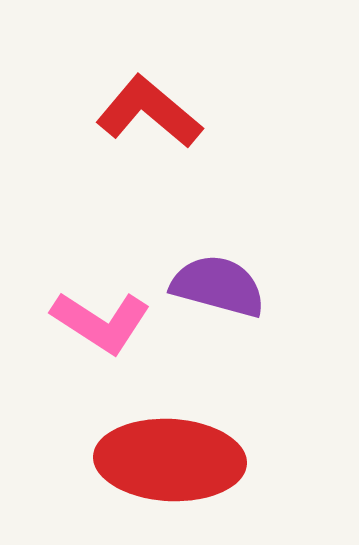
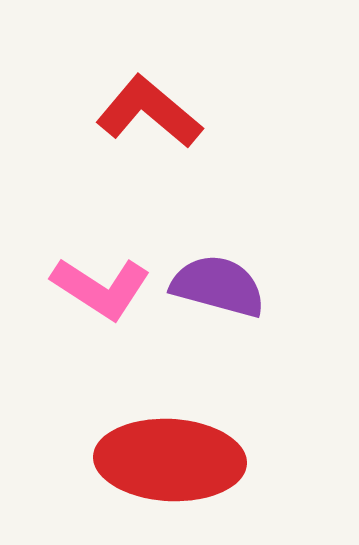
pink L-shape: moved 34 px up
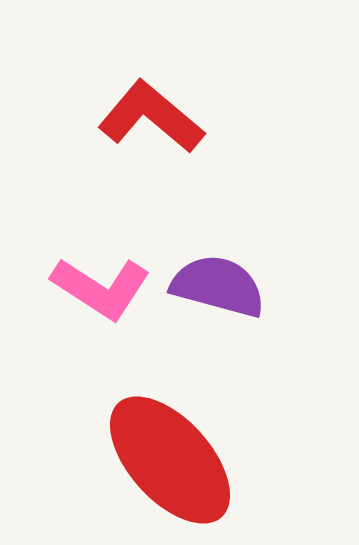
red L-shape: moved 2 px right, 5 px down
red ellipse: rotated 45 degrees clockwise
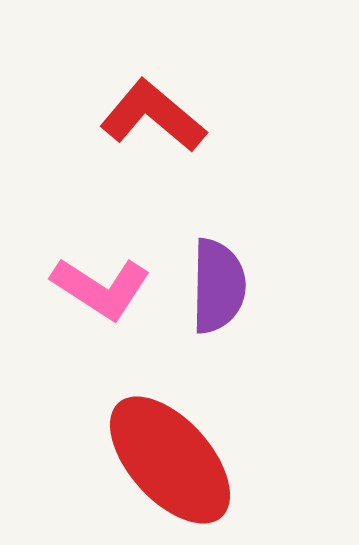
red L-shape: moved 2 px right, 1 px up
purple semicircle: rotated 76 degrees clockwise
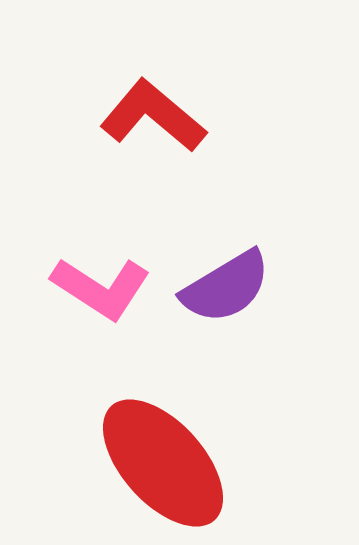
purple semicircle: moved 8 px right, 1 px down; rotated 58 degrees clockwise
red ellipse: moved 7 px left, 3 px down
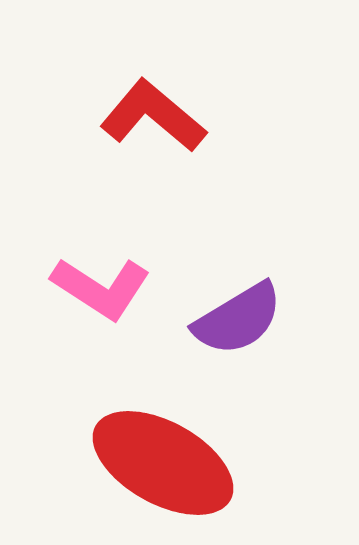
purple semicircle: moved 12 px right, 32 px down
red ellipse: rotated 19 degrees counterclockwise
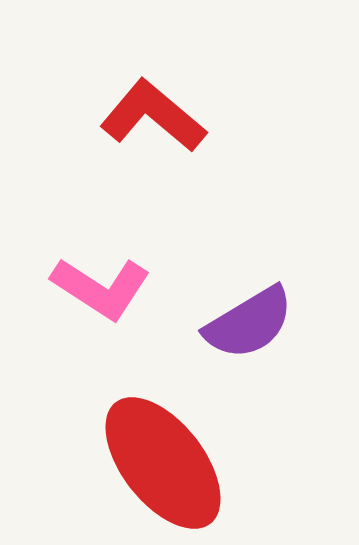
purple semicircle: moved 11 px right, 4 px down
red ellipse: rotated 23 degrees clockwise
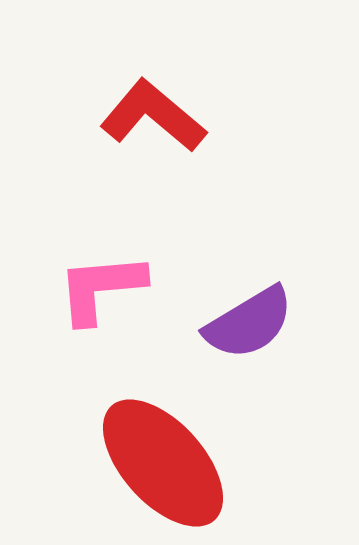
pink L-shape: rotated 142 degrees clockwise
red ellipse: rotated 4 degrees counterclockwise
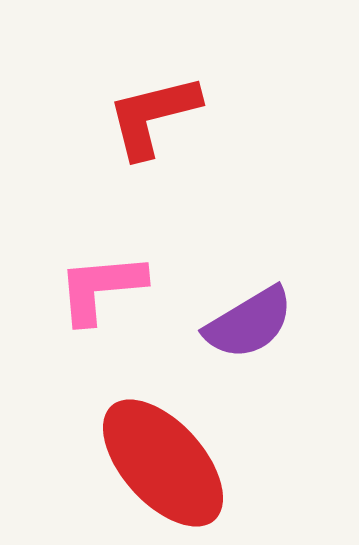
red L-shape: rotated 54 degrees counterclockwise
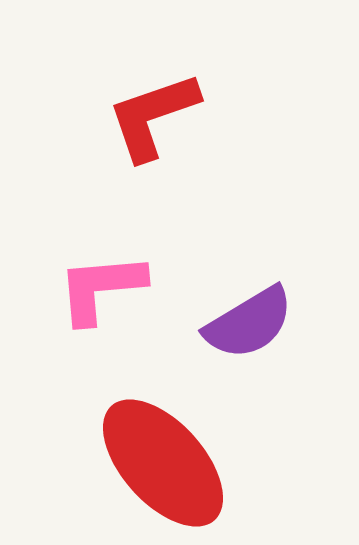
red L-shape: rotated 5 degrees counterclockwise
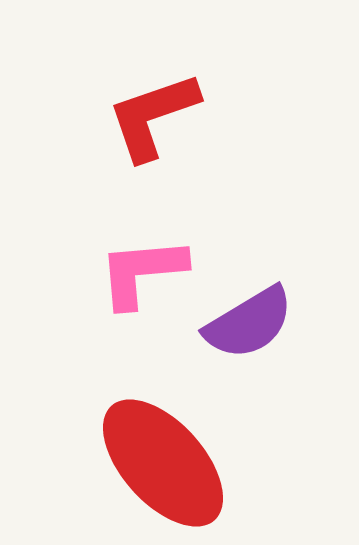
pink L-shape: moved 41 px right, 16 px up
